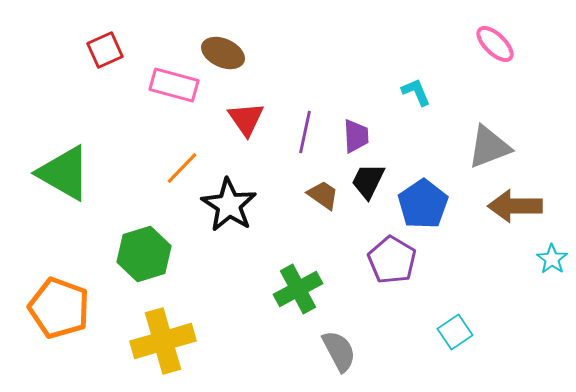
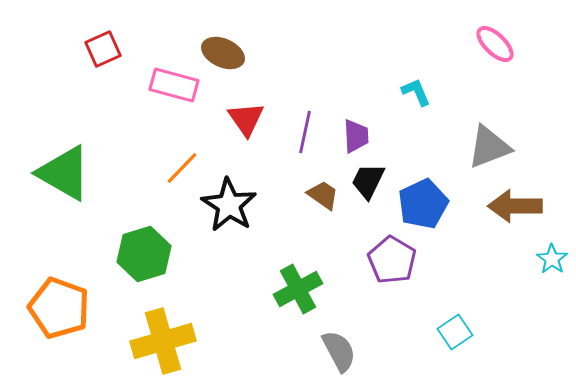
red square: moved 2 px left, 1 px up
blue pentagon: rotated 9 degrees clockwise
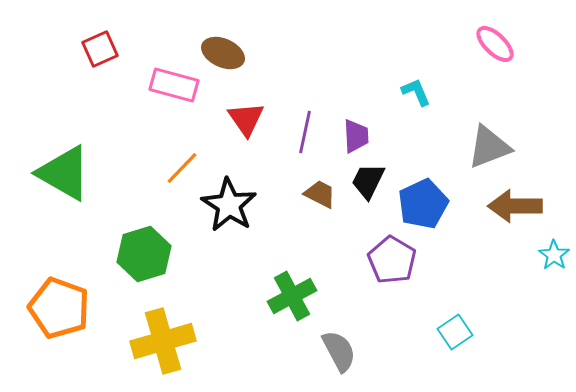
red square: moved 3 px left
brown trapezoid: moved 3 px left, 1 px up; rotated 8 degrees counterclockwise
cyan star: moved 2 px right, 4 px up
green cross: moved 6 px left, 7 px down
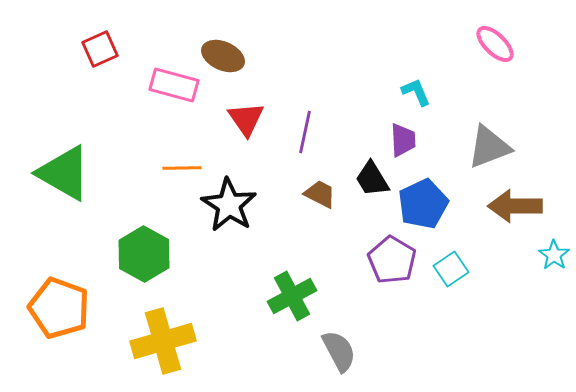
brown ellipse: moved 3 px down
purple trapezoid: moved 47 px right, 4 px down
orange line: rotated 45 degrees clockwise
black trapezoid: moved 4 px right, 2 px up; rotated 57 degrees counterclockwise
green hexagon: rotated 14 degrees counterclockwise
cyan square: moved 4 px left, 63 px up
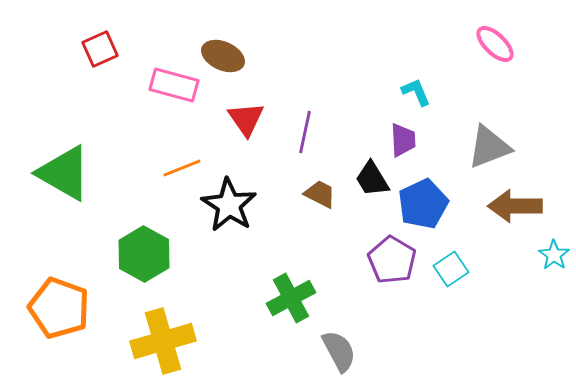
orange line: rotated 21 degrees counterclockwise
green cross: moved 1 px left, 2 px down
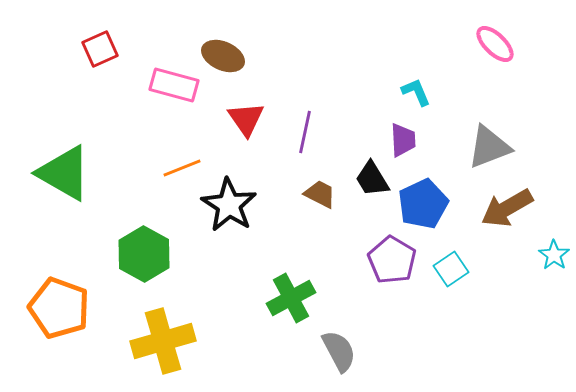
brown arrow: moved 8 px left, 2 px down; rotated 30 degrees counterclockwise
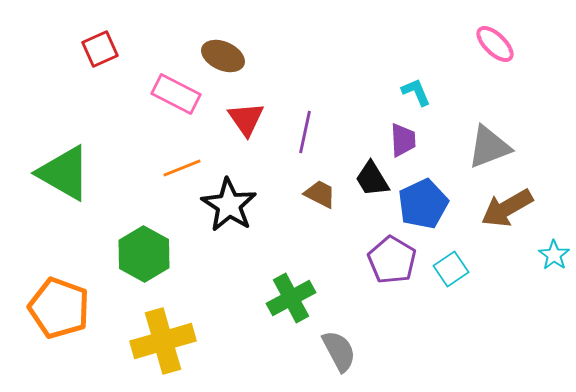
pink rectangle: moved 2 px right, 9 px down; rotated 12 degrees clockwise
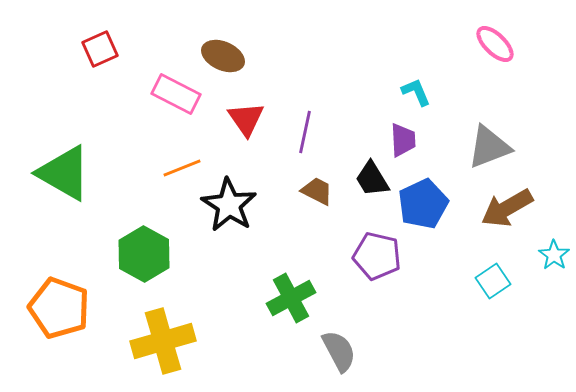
brown trapezoid: moved 3 px left, 3 px up
purple pentagon: moved 15 px left, 4 px up; rotated 18 degrees counterclockwise
cyan square: moved 42 px right, 12 px down
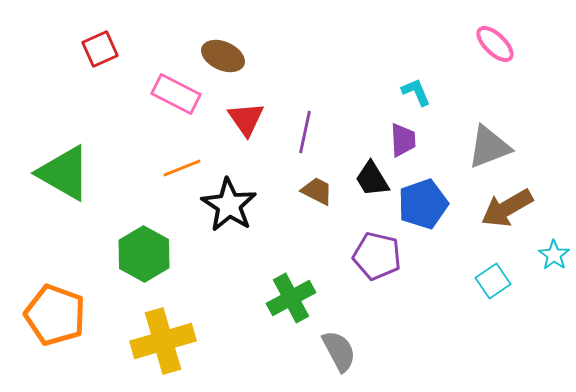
blue pentagon: rotated 6 degrees clockwise
orange pentagon: moved 4 px left, 7 px down
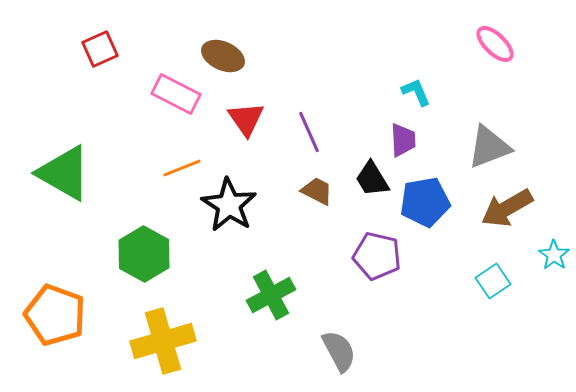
purple line: moved 4 px right; rotated 36 degrees counterclockwise
blue pentagon: moved 2 px right, 2 px up; rotated 9 degrees clockwise
green cross: moved 20 px left, 3 px up
